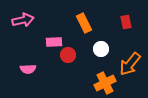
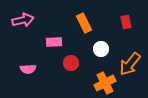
red circle: moved 3 px right, 8 px down
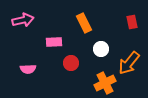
red rectangle: moved 6 px right
orange arrow: moved 1 px left, 1 px up
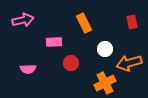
white circle: moved 4 px right
orange arrow: rotated 35 degrees clockwise
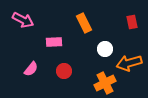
pink arrow: rotated 40 degrees clockwise
red circle: moved 7 px left, 8 px down
pink semicircle: moved 3 px right; rotated 49 degrees counterclockwise
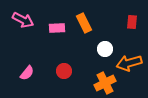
red rectangle: rotated 16 degrees clockwise
pink rectangle: moved 3 px right, 14 px up
pink semicircle: moved 4 px left, 4 px down
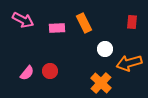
red circle: moved 14 px left
orange cross: moved 4 px left; rotated 20 degrees counterclockwise
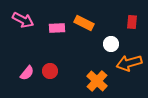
orange rectangle: rotated 36 degrees counterclockwise
white circle: moved 6 px right, 5 px up
orange cross: moved 4 px left, 2 px up
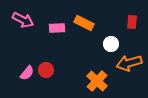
red circle: moved 4 px left, 1 px up
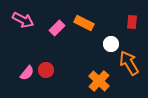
pink rectangle: rotated 42 degrees counterclockwise
orange arrow: rotated 75 degrees clockwise
orange cross: moved 2 px right
